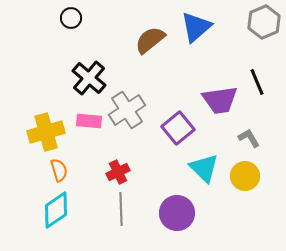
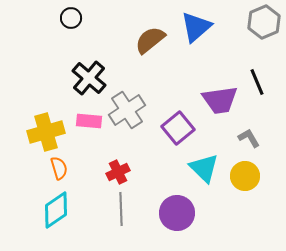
orange semicircle: moved 2 px up
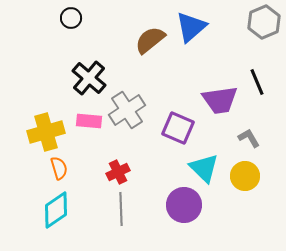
blue triangle: moved 5 px left
purple square: rotated 28 degrees counterclockwise
purple circle: moved 7 px right, 8 px up
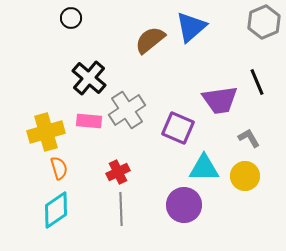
cyan triangle: rotated 44 degrees counterclockwise
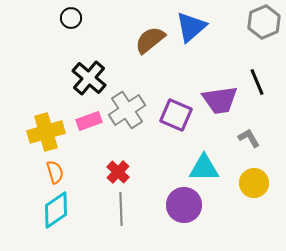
pink rectangle: rotated 25 degrees counterclockwise
purple square: moved 2 px left, 13 px up
orange semicircle: moved 4 px left, 4 px down
red cross: rotated 20 degrees counterclockwise
yellow circle: moved 9 px right, 7 px down
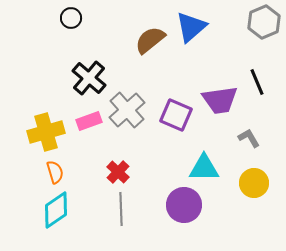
gray cross: rotated 9 degrees counterclockwise
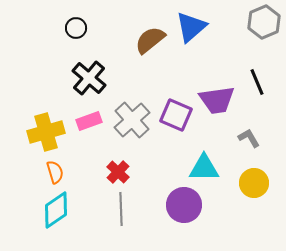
black circle: moved 5 px right, 10 px down
purple trapezoid: moved 3 px left
gray cross: moved 5 px right, 10 px down
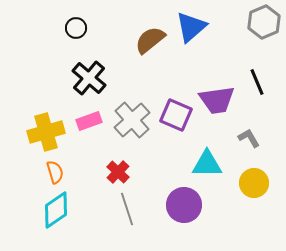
cyan triangle: moved 3 px right, 4 px up
gray line: moved 6 px right; rotated 16 degrees counterclockwise
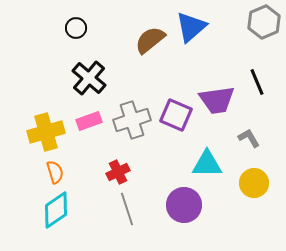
gray cross: rotated 24 degrees clockwise
red cross: rotated 20 degrees clockwise
